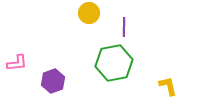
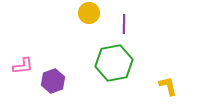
purple line: moved 3 px up
pink L-shape: moved 6 px right, 3 px down
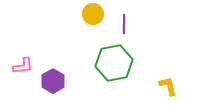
yellow circle: moved 4 px right, 1 px down
purple hexagon: rotated 10 degrees counterclockwise
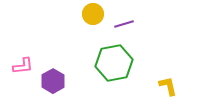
purple line: rotated 72 degrees clockwise
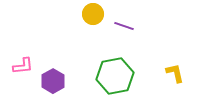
purple line: moved 2 px down; rotated 36 degrees clockwise
green hexagon: moved 1 px right, 13 px down
yellow L-shape: moved 7 px right, 13 px up
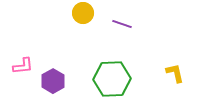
yellow circle: moved 10 px left, 1 px up
purple line: moved 2 px left, 2 px up
green hexagon: moved 3 px left, 3 px down; rotated 9 degrees clockwise
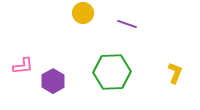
purple line: moved 5 px right
yellow L-shape: rotated 35 degrees clockwise
green hexagon: moved 7 px up
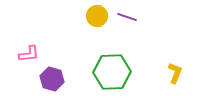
yellow circle: moved 14 px right, 3 px down
purple line: moved 7 px up
pink L-shape: moved 6 px right, 12 px up
purple hexagon: moved 1 px left, 2 px up; rotated 15 degrees counterclockwise
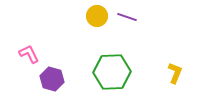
pink L-shape: rotated 110 degrees counterclockwise
